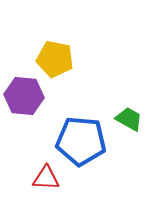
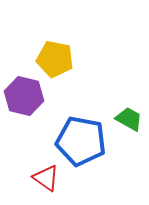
purple hexagon: rotated 9 degrees clockwise
blue pentagon: rotated 6 degrees clockwise
red triangle: rotated 32 degrees clockwise
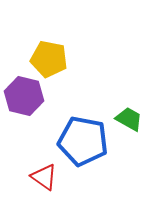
yellow pentagon: moved 6 px left
blue pentagon: moved 2 px right
red triangle: moved 2 px left, 1 px up
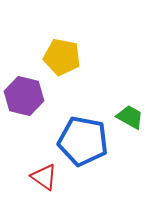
yellow pentagon: moved 13 px right, 2 px up
green trapezoid: moved 1 px right, 2 px up
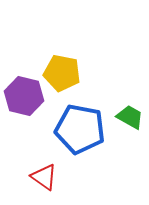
yellow pentagon: moved 16 px down
blue pentagon: moved 3 px left, 12 px up
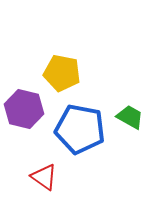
purple hexagon: moved 13 px down
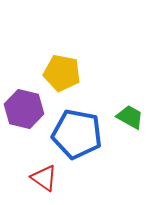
blue pentagon: moved 3 px left, 5 px down
red triangle: moved 1 px down
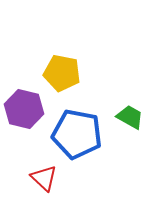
red triangle: rotated 8 degrees clockwise
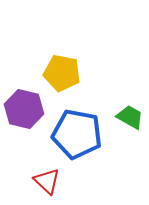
red triangle: moved 3 px right, 3 px down
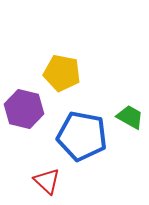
blue pentagon: moved 5 px right, 2 px down
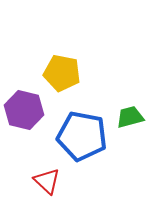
purple hexagon: moved 1 px down
green trapezoid: rotated 44 degrees counterclockwise
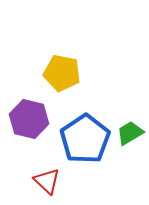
purple hexagon: moved 5 px right, 9 px down
green trapezoid: moved 16 px down; rotated 16 degrees counterclockwise
blue pentagon: moved 3 px right, 3 px down; rotated 27 degrees clockwise
